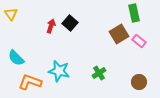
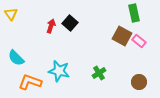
brown square: moved 3 px right, 2 px down; rotated 30 degrees counterclockwise
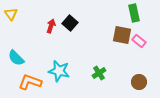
brown square: moved 1 px up; rotated 18 degrees counterclockwise
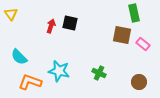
black square: rotated 28 degrees counterclockwise
pink rectangle: moved 4 px right, 3 px down
cyan semicircle: moved 3 px right, 1 px up
green cross: rotated 32 degrees counterclockwise
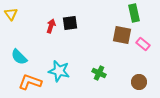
black square: rotated 21 degrees counterclockwise
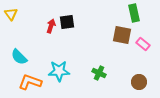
black square: moved 3 px left, 1 px up
cyan star: rotated 15 degrees counterclockwise
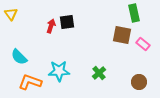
green cross: rotated 24 degrees clockwise
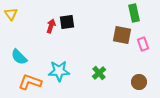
pink rectangle: rotated 32 degrees clockwise
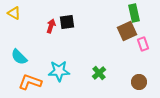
yellow triangle: moved 3 px right, 1 px up; rotated 24 degrees counterclockwise
brown square: moved 5 px right, 4 px up; rotated 36 degrees counterclockwise
